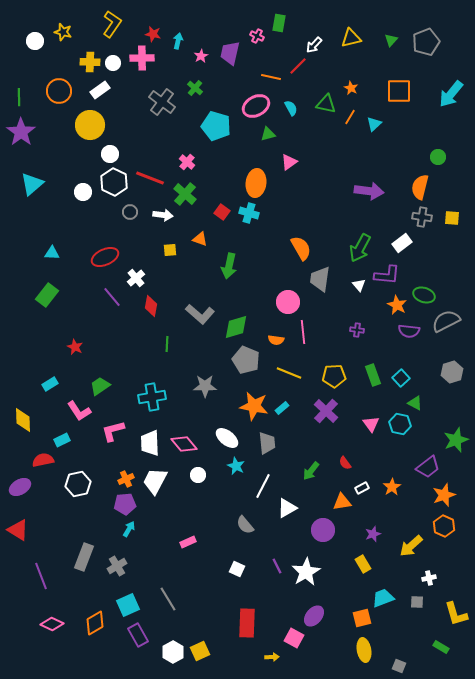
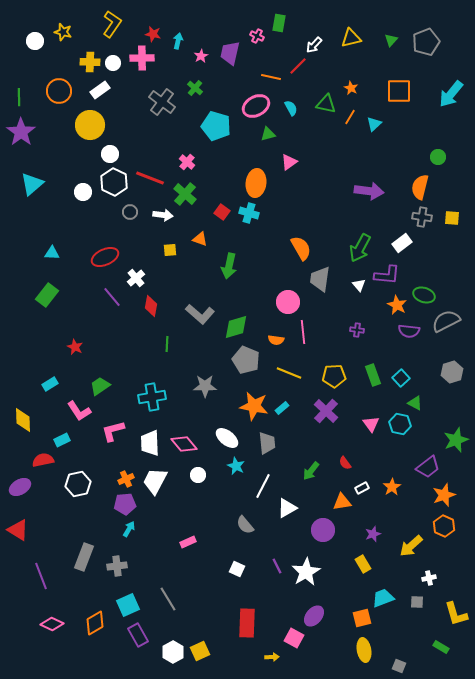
gray cross at (117, 566): rotated 24 degrees clockwise
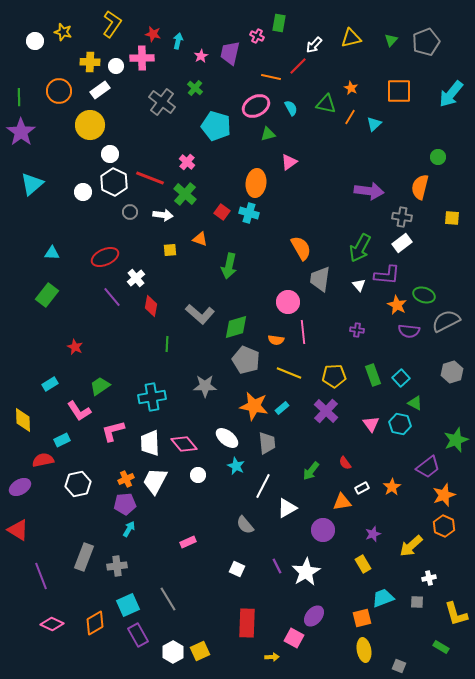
white circle at (113, 63): moved 3 px right, 3 px down
gray cross at (422, 217): moved 20 px left
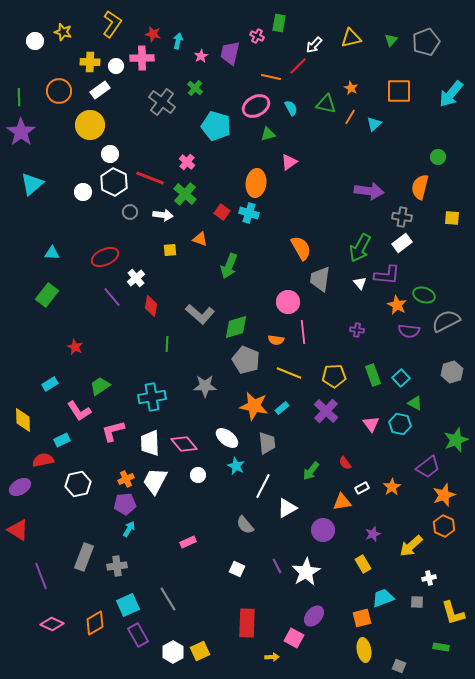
green arrow at (229, 266): rotated 10 degrees clockwise
white triangle at (359, 285): moved 1 px right, 2 px up
yellow L-shape at (456, 614): moved 3 px left, 1 px up
green rectangle at (441, 647): rotated 21 degrees counterclockwise
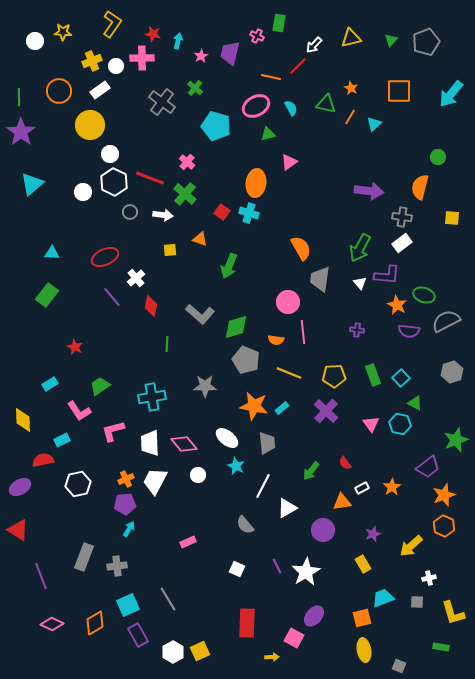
yellow star at (63, 32): rotated 12 degrees counterclockwise
yellow cross at (90, 62): moved 2 px right, 1 px up; rotated 24 degrees counterclockwise
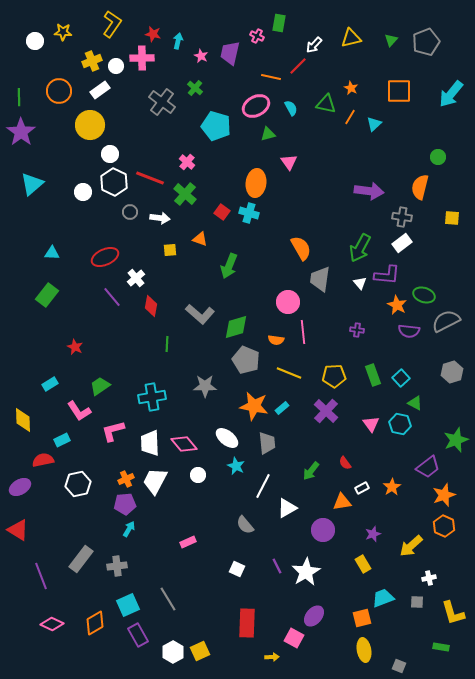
pink star at (201, 56): rotated 16 degrees counterclockwise
pink triangle at (289, 162): rotated 30 degrees counterclockwise
white arrow at (163, 215): moved 3 px left, 3 px down
gray rectangle at (84, 557): moved 3 px left, 2 px down; rotated 16 degrees clockwise
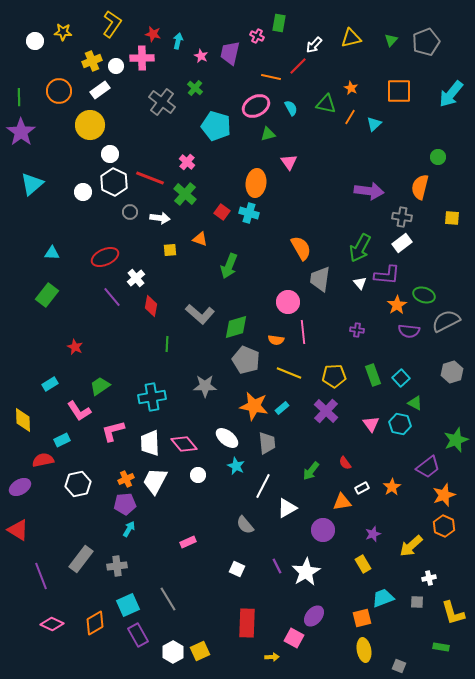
orange star at (397, 305): rotated 12 degrees clockwise
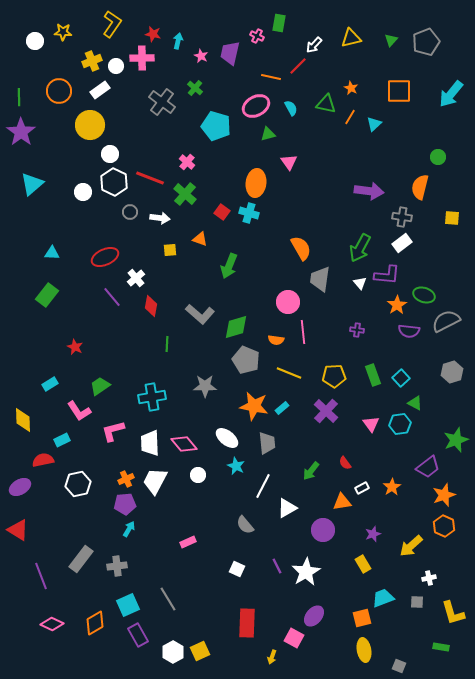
cyan hexagon at (400, 424): rotated 20 degrees counterclockwise
yellow arrow at (272, 657): rotated 112 degrees clockwise
